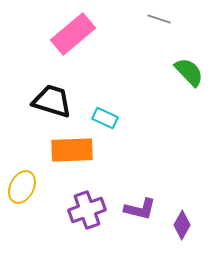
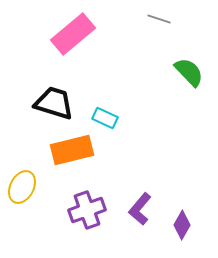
black trapezoid: moved 2 px right, 2 px down
orange rectangle: rotated 12 degrees counterclockwise
purple L-shape: rotated 116 degrees clockwise
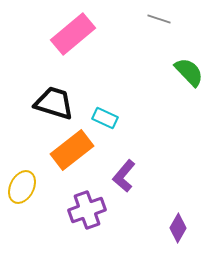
orange rectangle: rotated 24 degrees counterclockwise
purple L-shape: moved 16 px left, 33 px up
purple diamond: moved 4 px left, 3 px down
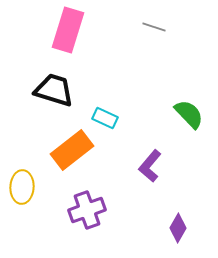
gray line: moved 5 px left, 8 px down
pink rectangle: moved 5 px left, 4 px up; rotated 33 degrees counterclockwise
green semicircle: moved 42 px down
black trapezoid: moved 13 px up
purple L-shape: moved 26 px right, 10 px up
yellow ellipse: rotated 24 degrees counterclockwise
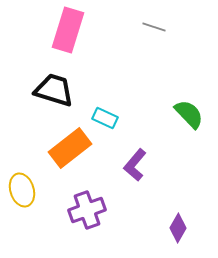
orange rectangle: moved 2 px left, 2 px up
purple L-shape: moved 15 px left, 1 px up
yellow ellipse: moved 3 px down; rotated 20 degrees counterclockwise
